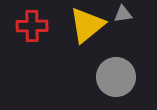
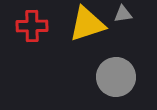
yellow triangle: moved 1 px up; rotated 21 degrees clockwise
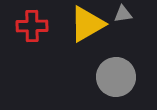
yellow triangle: rotated 12 degrees counterclockwise
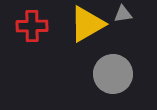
gray circle: moved 3 px left, 3 px up
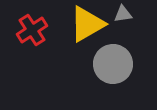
red cross: moved 4 px down; rotated 32 degrees counterclockwise
gray circle: moved 10 px up
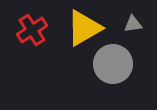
gray triangle: moved 10 px right, 10 px down
yellow triangle: moved 3 px left, 4 px down
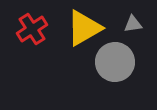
red cross: moved 1 px up
gray circle: moved 2 px right, 2 px up
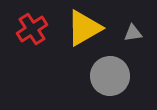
gray triangle: moved 9 px down
gray circle: moved 5 px left, 14 px down
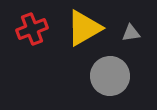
red cross: rotated 12 degrees clockwise
gray triangle: moved 2 px left
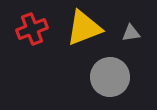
yellow triangle: rotated 9 degrees clockwise
gray circle: moved 1 px down
